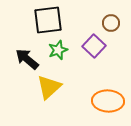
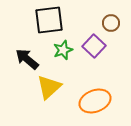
black square: moved 1 px right
green star: moved 5 px right
orange ellipse: moved 13 px left; rotated 24 degrees counterclockwise
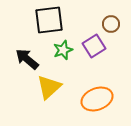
brown circle: moved 1 px down
purple square: rotated 15 degrees clockwise
orange ellipse: moved 2 px right, 2 px up
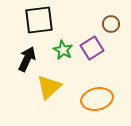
black square: moved 10 px left
purple square: moved 2 px left, 2 px down
green star: rotated 24 degrees counterclockwise
black arrow: rotated 75 degrees clockwise
orange ellipse: rotated 8 degrees clockwise
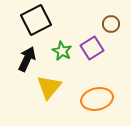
black square: moved 3 px left; rotated 20 degrees counterclockwise
green star: moved 1 px left, 1 px down
yellow triangle: rotated 8 degrees counterclockwise
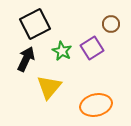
black square: moved 1 px left, 4 px down
black arrow: moved 1 px left
orange ellipse: moved 1 px left, 6 px down
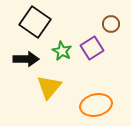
black square: moved 2 px up; rotated 28 degrees counterclockwise
black arrow: rotated 65 degrees clockwise
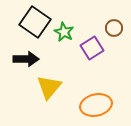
brown circle: moved 3 px right, 4 px down
green star: moved 2 px right, 19 px up
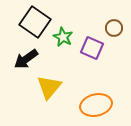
green star: moved 1 px left, 5 px down
purple square: rotated 35 degrees counterclockwise
black arrow: rotated 145 degrees clockwise
